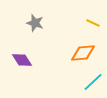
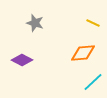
purple diamond: rotated 30 degrees counterclockwise
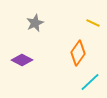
gray star: rotated 30 degrees clockwise
orange diamond: moved 5 px left; rotated 50 degrees counterclockwise
cyan line: moved 3 px left
